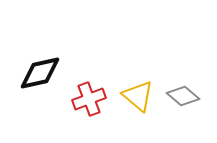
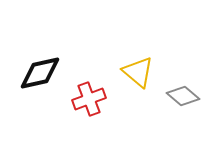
yellow triangle: moved 24 px up
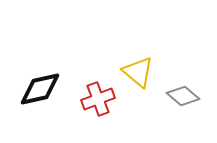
black diamond: moved 16 px down
red cross: moved 9 px right
